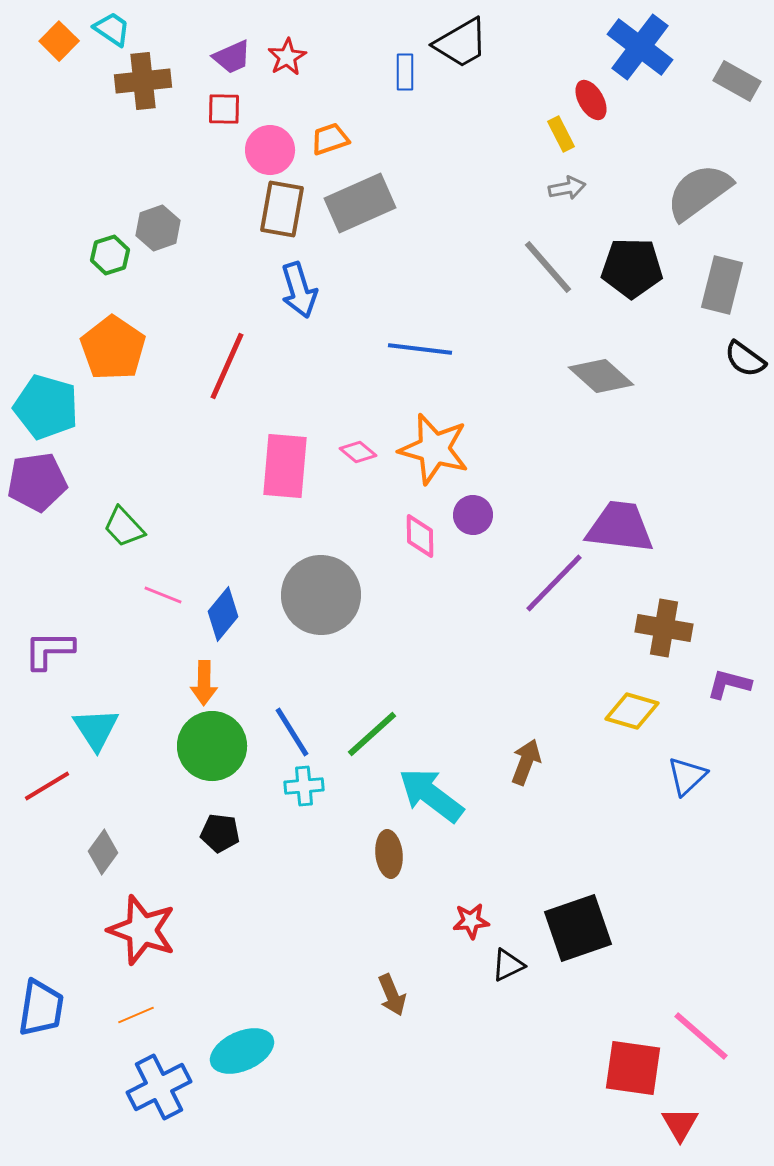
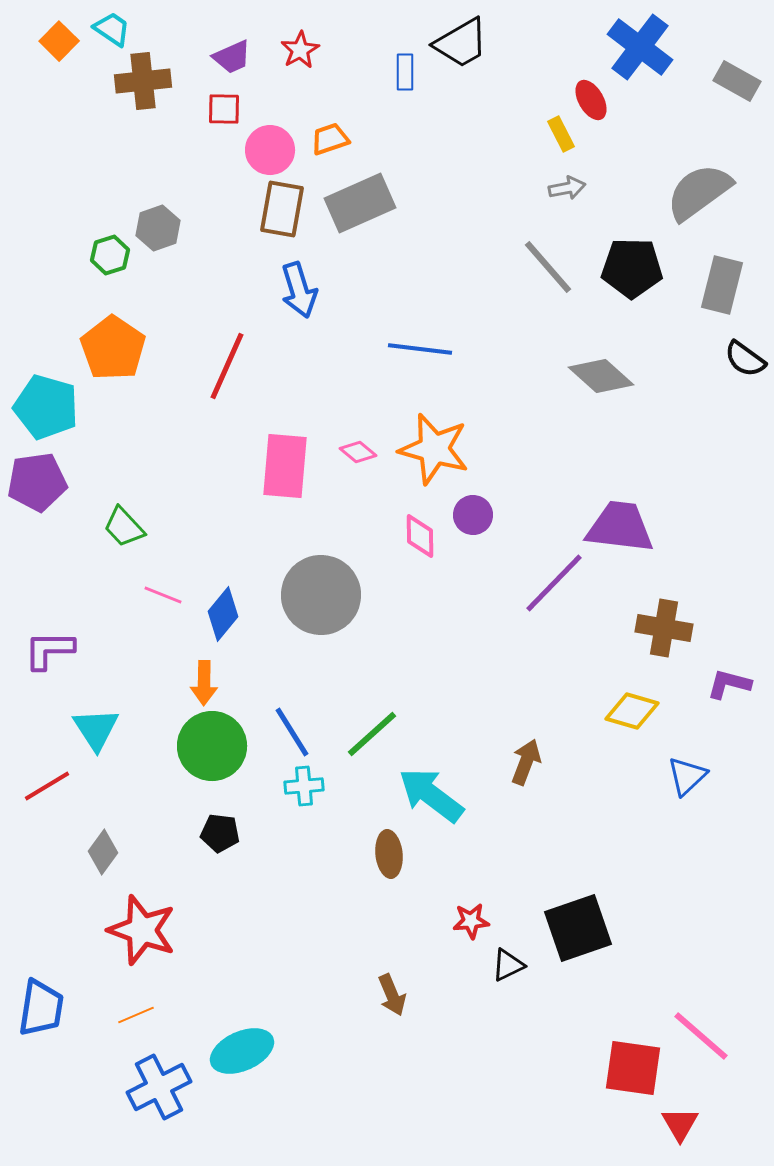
red star at (287, 57): moved 13 px right, 7 px up
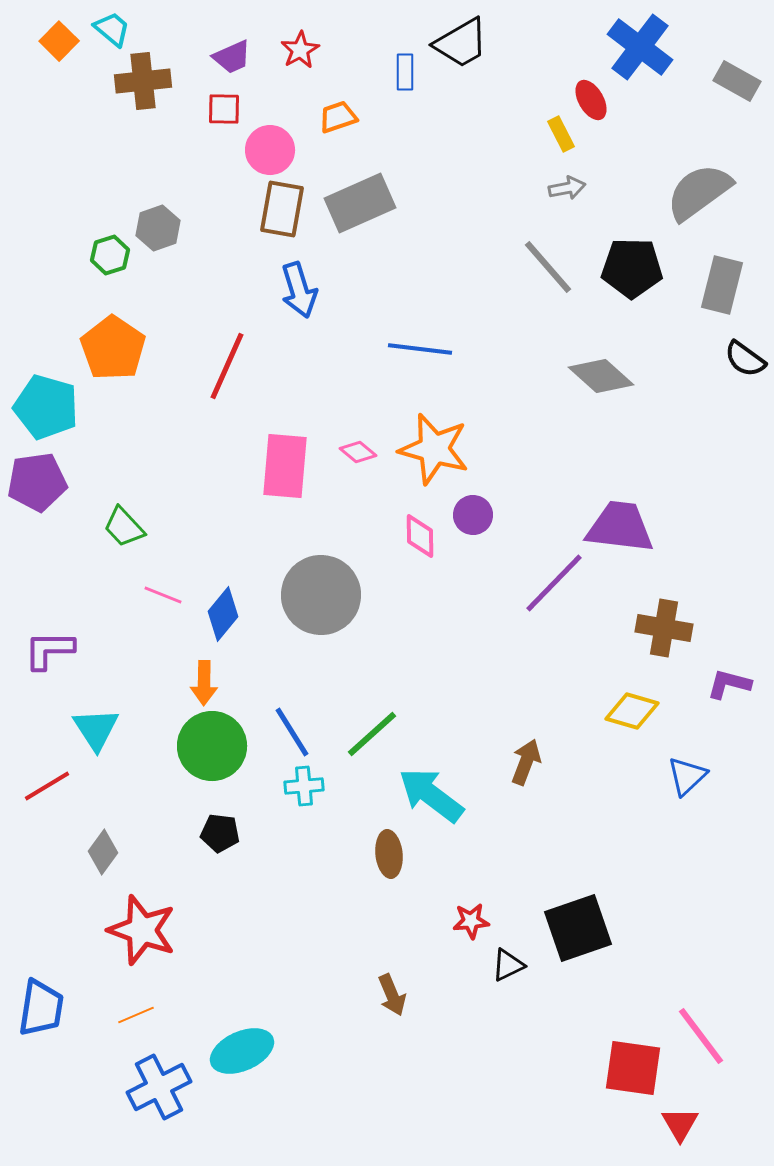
cyan trapezoid at (112, 29): rotated 6 degrees clockwise
orange trapezoid at (330, 139): moved 8 px right, 22 px up
pink line at (701, 1036): rotated 12 degrees clockwise
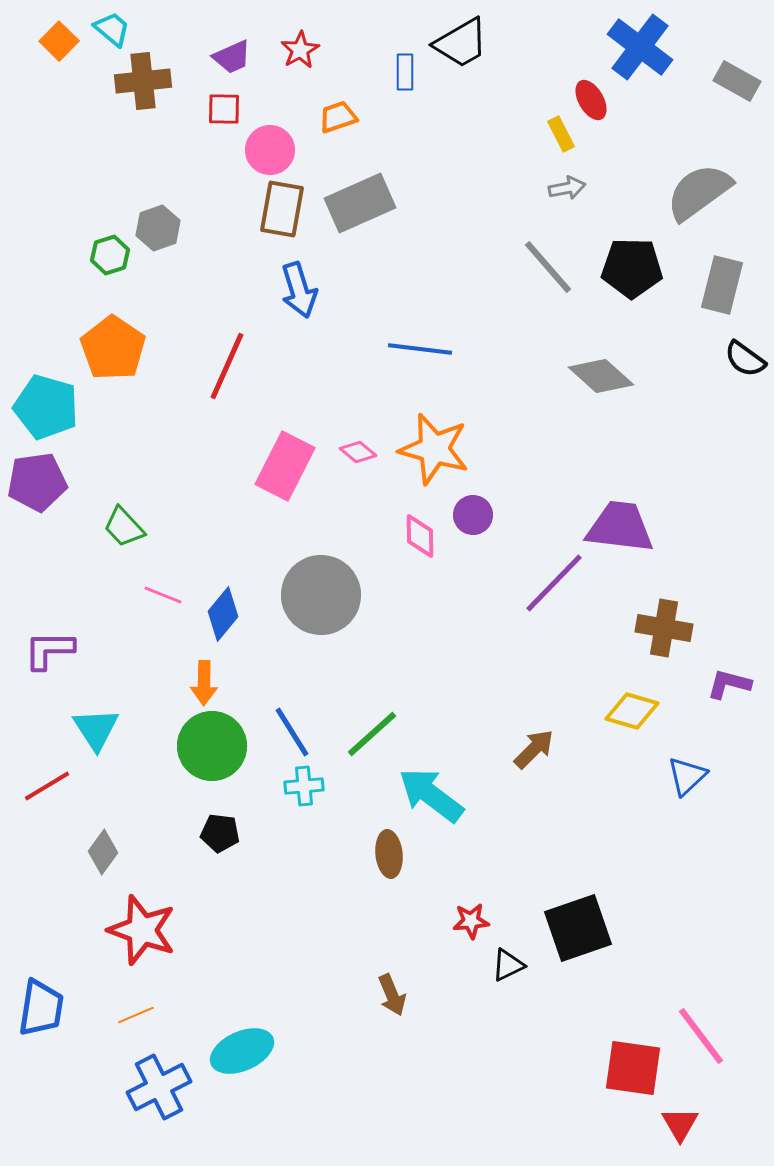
pink rectangle at (285, 466): rotated 22 degrees clockwise
brown arrow at (526, 762): moved 8 px right, 13 px up; rotated 24 degrees clockwise
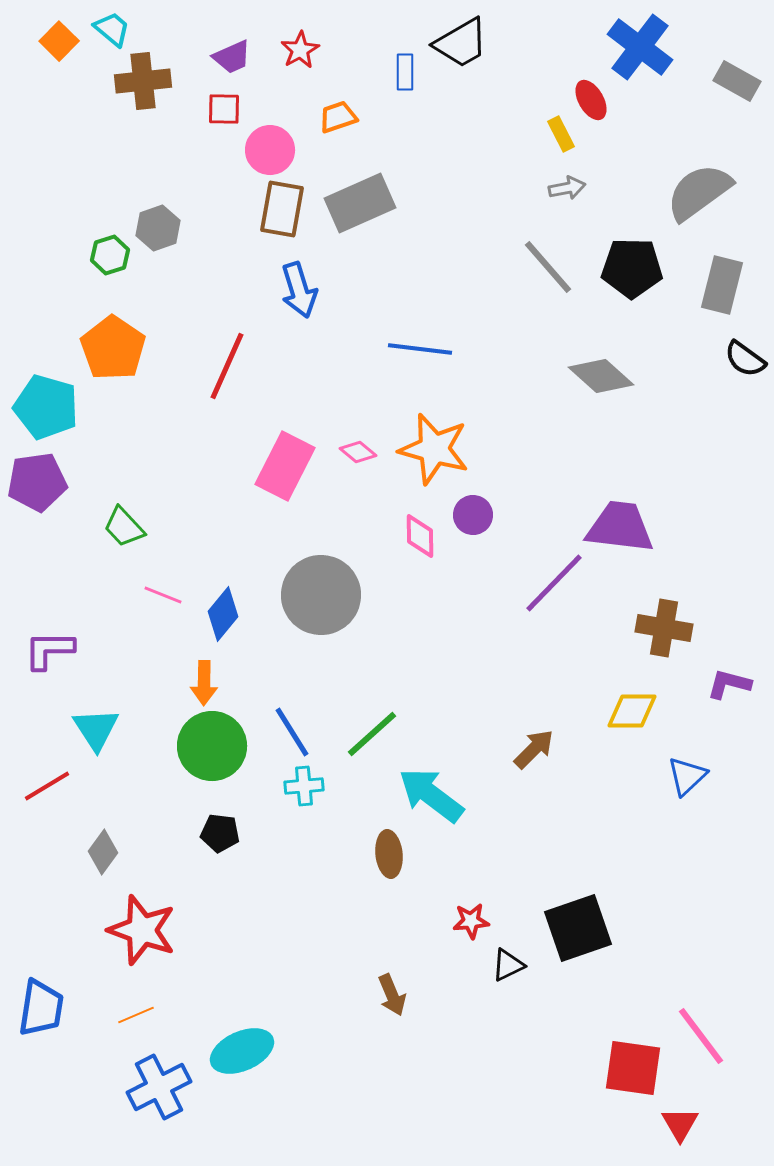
yellow diamond at (632, 711): rotated 16 degrees counterclockwise
